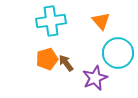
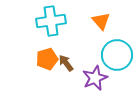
cyan circle: moved 1 px left, 2 px down
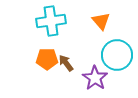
orange pentagon: rotated 15 degrees clockwise
purple star: rotated 15 degrees counterclockwise
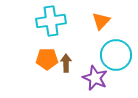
orange triangle: rotated 24 degrees clockwise
cyan circle: moved 1 px left
brown arrow: rotated 36 degrees clockwise
purple star: rotated 10 degrees counterclockwise
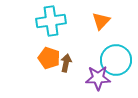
cyan circle: moved 5 px down
orange pentagon: moved 2 px right, 1 px up; rotated 20 degrees clockwise
brown arrow: rotated 12 degrees clockwise
purple star: moved 3 px right; rotated 25 degrees counterclockwise
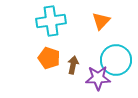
brown arrow: moved 7 px right, 2 px down
